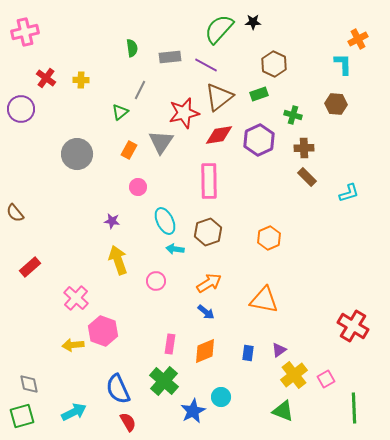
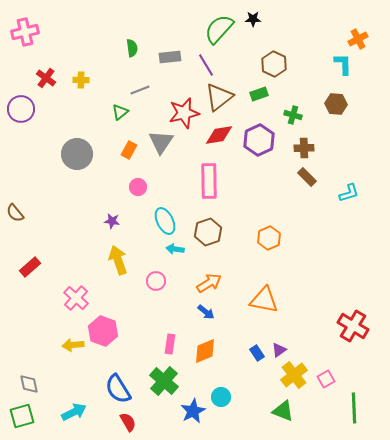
black star at (253, 22): moved 3 px up
purple line at (206, 65): rotated 30 degrees clockwise
gray line at (140, 90): rotated 42 degrees clockwise
blue rectangle at (248, 353): moved 9 px right; rotated 42 degrees counterclockwise
blue semicircle at (118, 389): rotated 8 degrees counterclockwise
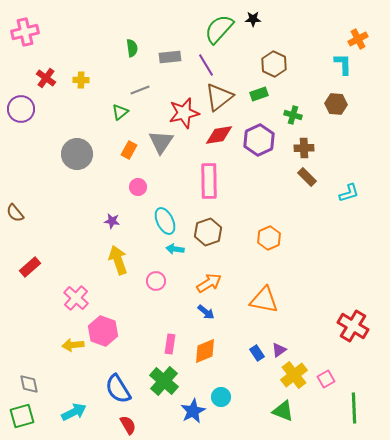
red semicircle at (128, 422): moved 3 px down
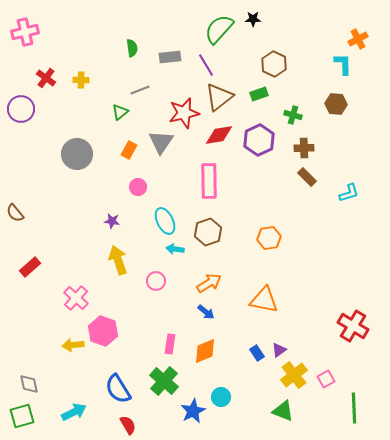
orange hexagon at (269, 238): rotated 15 degrees clockwise
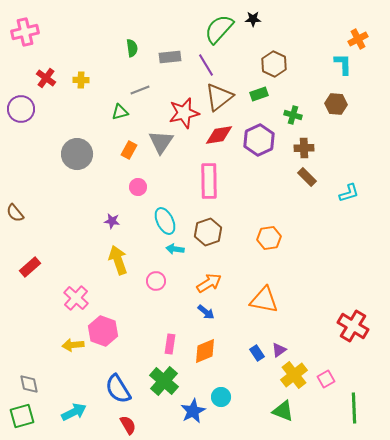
green triangle at (120, 112): rotated 24 degrees clockwise
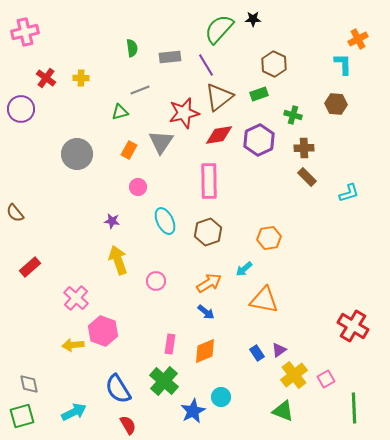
yellow cross at (81, 80): moved 2 px up
cyan arrow at (175, 249): moved 69 px right, 20 px down; rotated 48 degrees counterclockwise
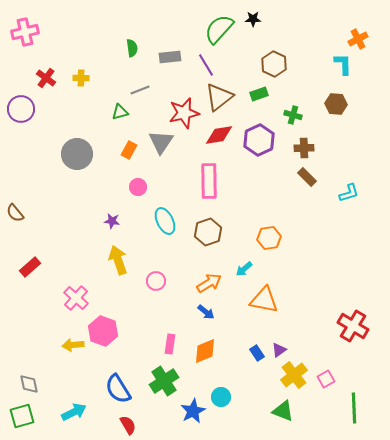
green cross at (164, 381): rotated 16 degrees clockwise
